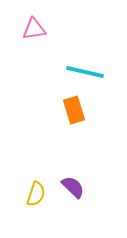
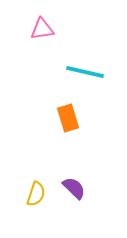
pink triangle: moved 8 px right
orange rectangle: moved 6 px left, 8 px down
purple semicircle: moved 1 px right, 1 px down
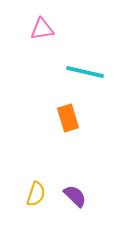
purple semicircle: moved 1 px right, 8 px down
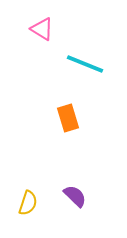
pink triangle: rotated 40 degrees clockwise
cyan line: moved 8 px up; rotated 9 degrees clockwise
yellow semicircle: moved 8 px left, 9 px down
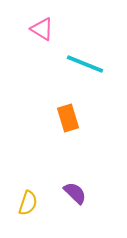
purple semicircle: moved 3 px up
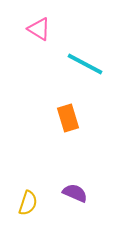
pink triangle: moved 3 px left
cyan line: rotated 6 degrees clockwise
purple semicircle: rotated 20 degrees counterclockwise
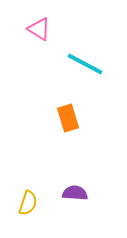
purple semicircle: rotated 20 degrees counterclockwise
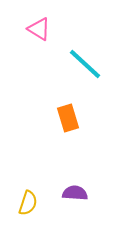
cyan line: rotated 15 degrees clockwise
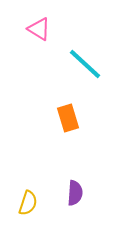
purple semicircle: rotated 90 degrees clockwise
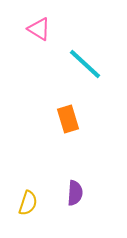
orange rectangle: moved 1 px down
